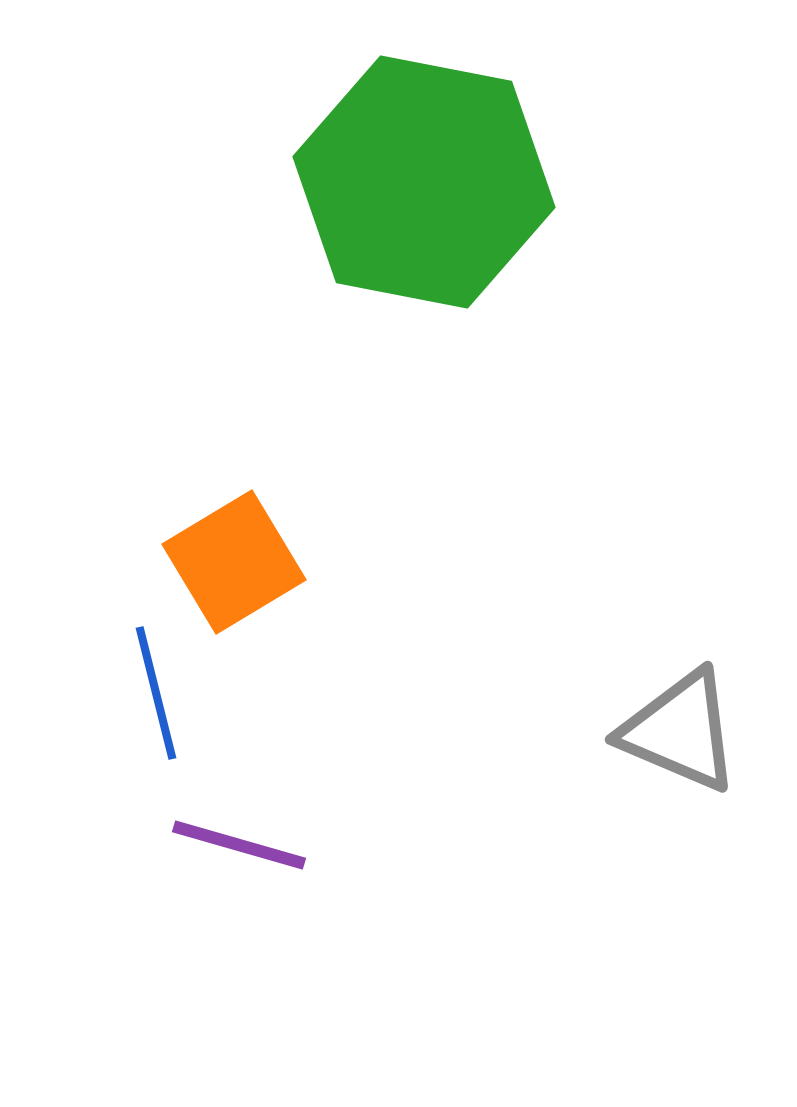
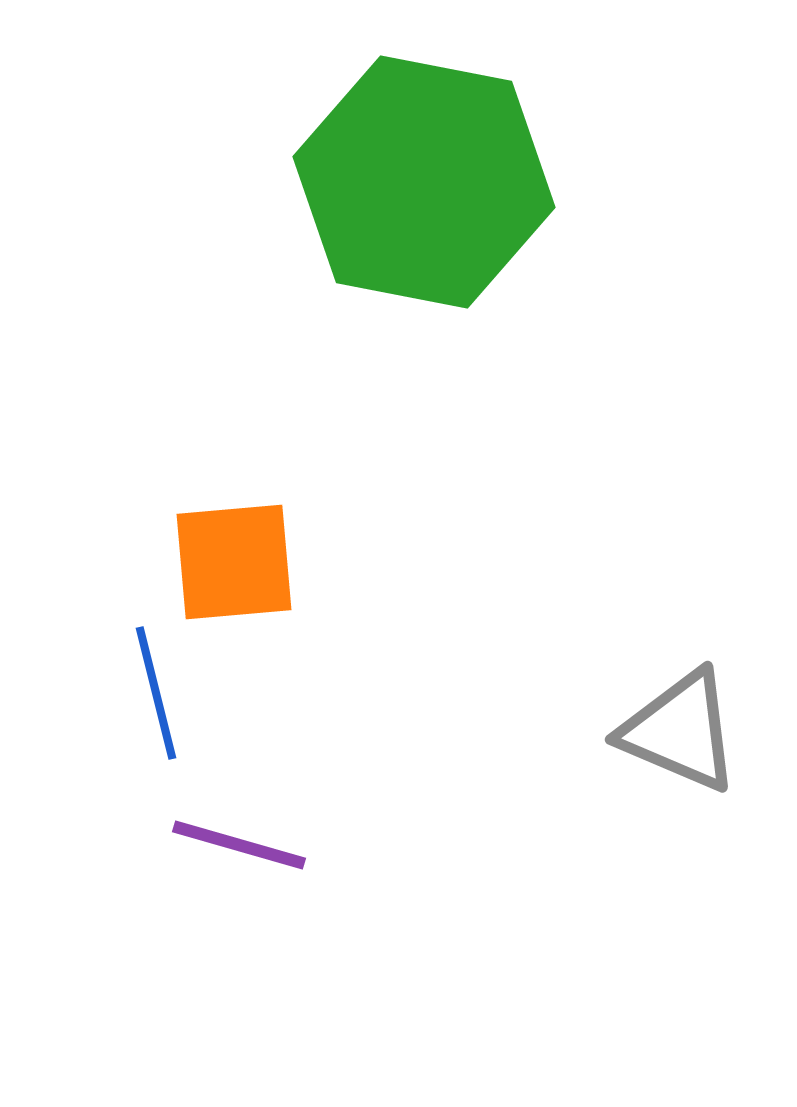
orange square: rotated 26 degrees clockwise
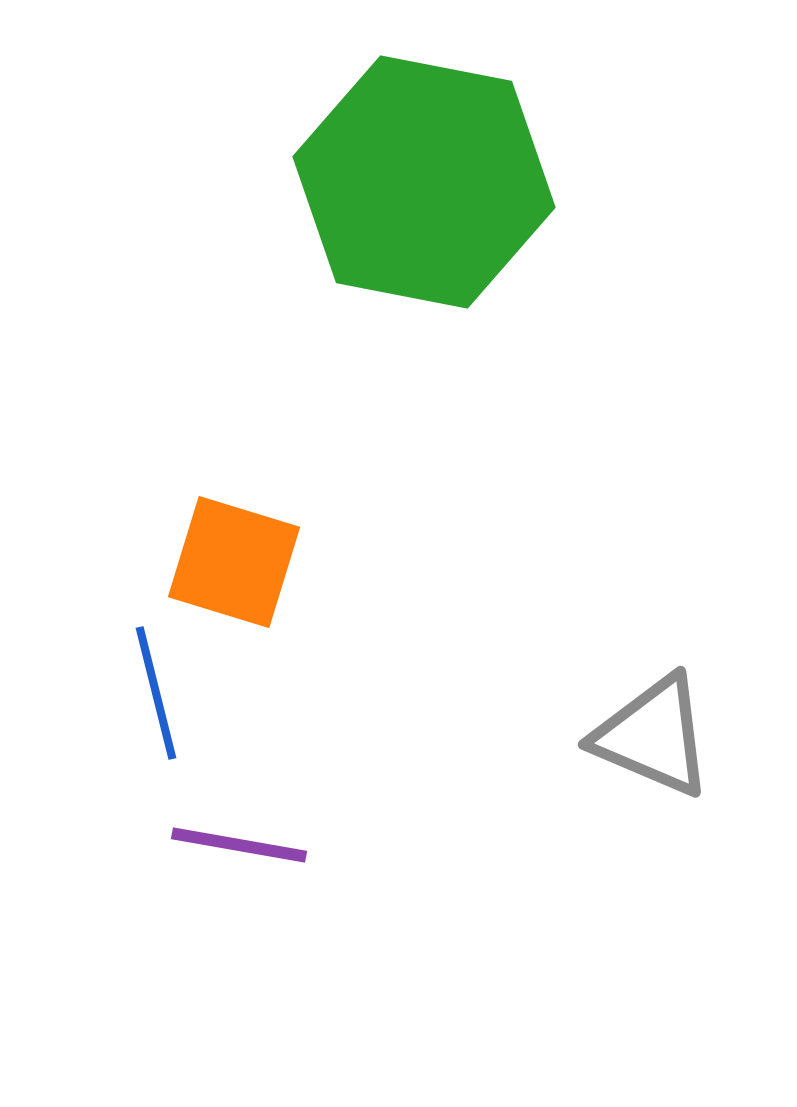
orange square: rotated 22 degrees clockwise
gray triangle: moved 27 px left, 5 px down
purple line: rotated 6 degrees counterclockwise
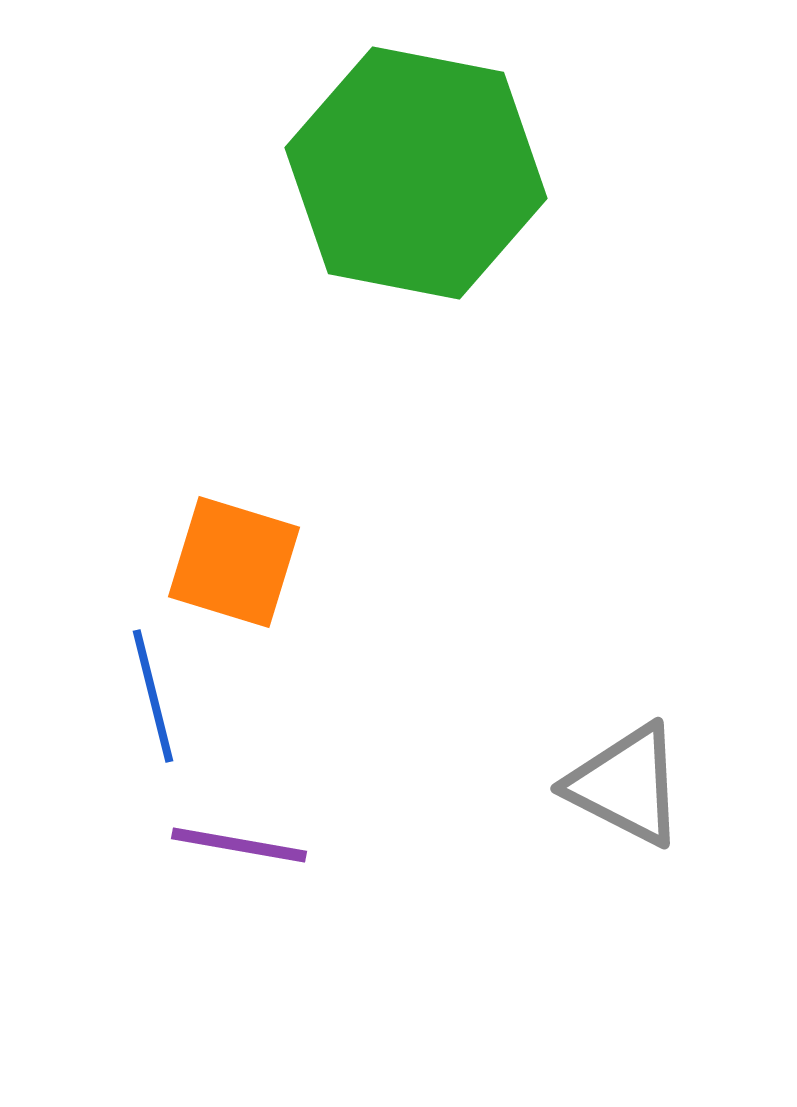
green hexagon: moved 8 px left, 9 px up
blue line: moved 3 px left, 3 px down
gray triangle: moved 27 px left, 49 px down; rotated 4 degrees clockwise
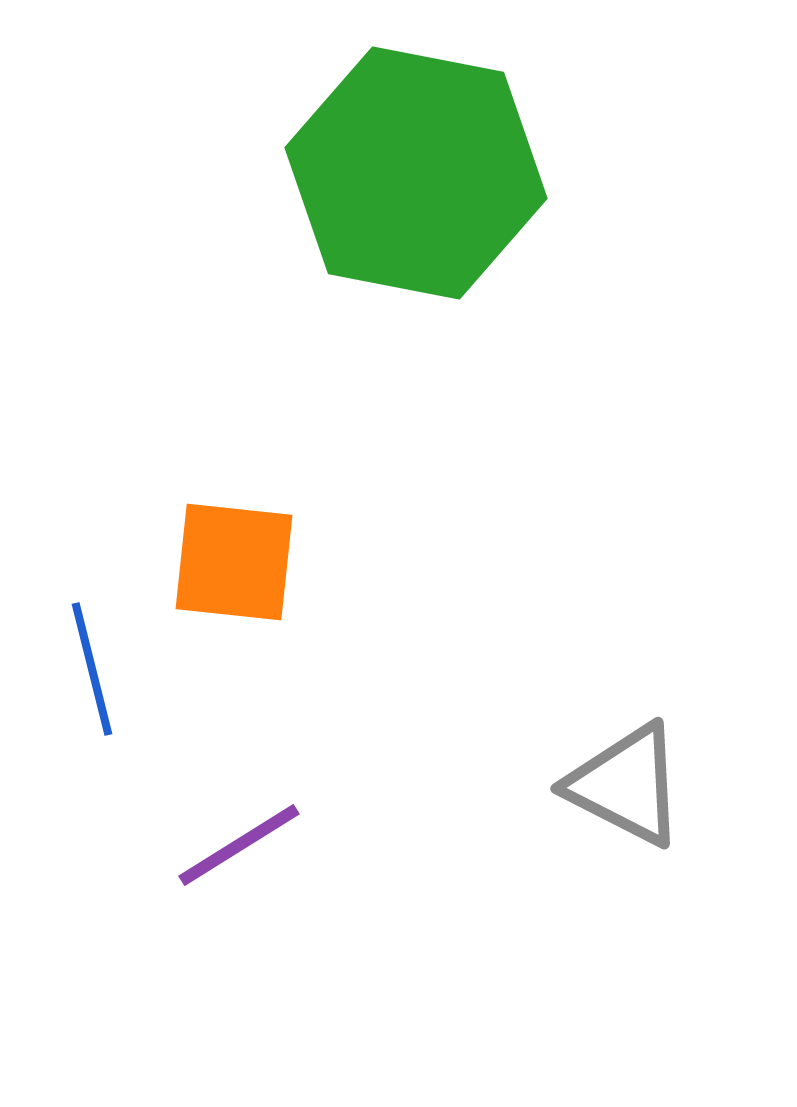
orange square: rotated 11 degrees counterclockwise
blue line: moved 61 px left, 27 px up
purple line: rotated 42 degrees counterclockwise
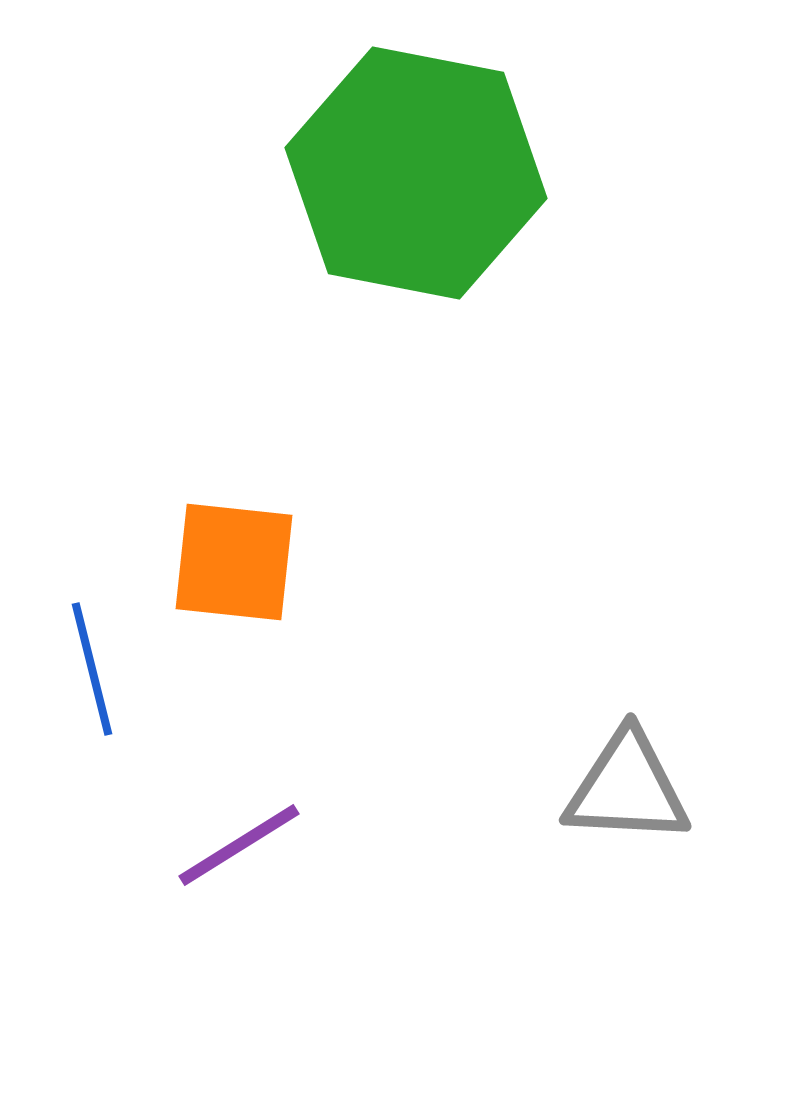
gray triangle: moved 1 px right, 3 px down; rotated 24 degrees counterclockwise
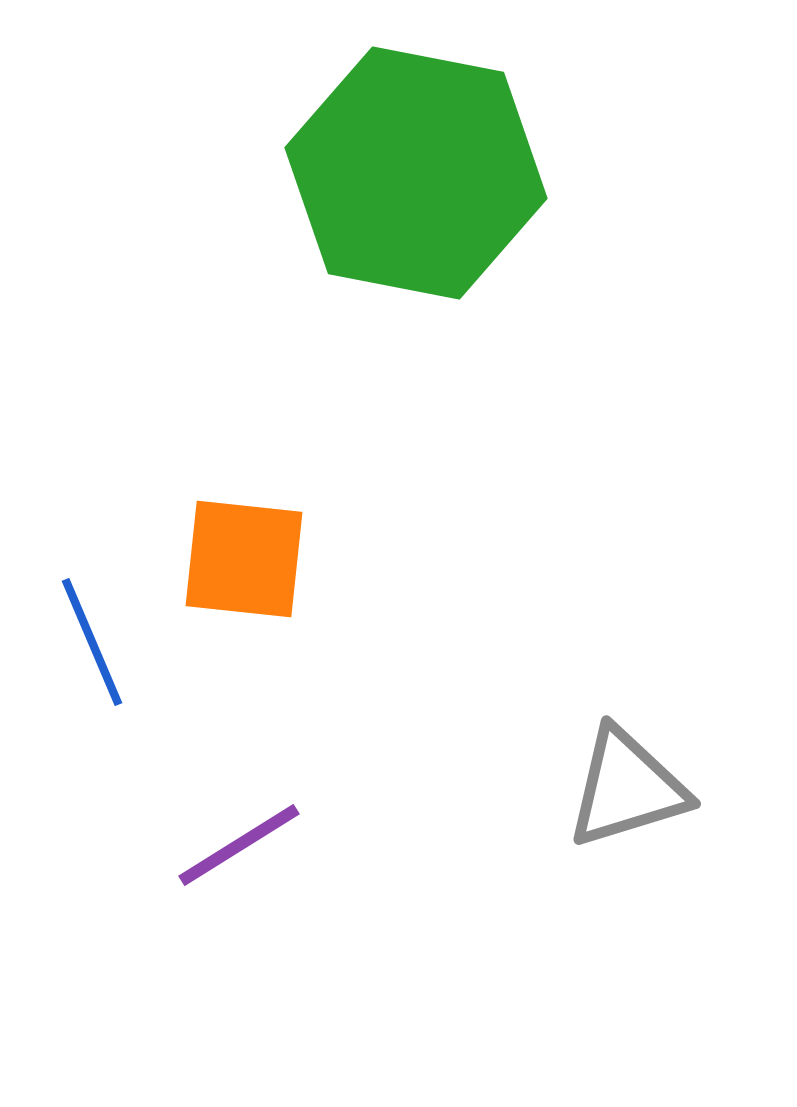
orange square: moved 10 px right, 3 px up
blue line: moved 27 px up; rotated 9 degrees counterclockwise
gray triangle: rotated 20 degrees counterclockwise
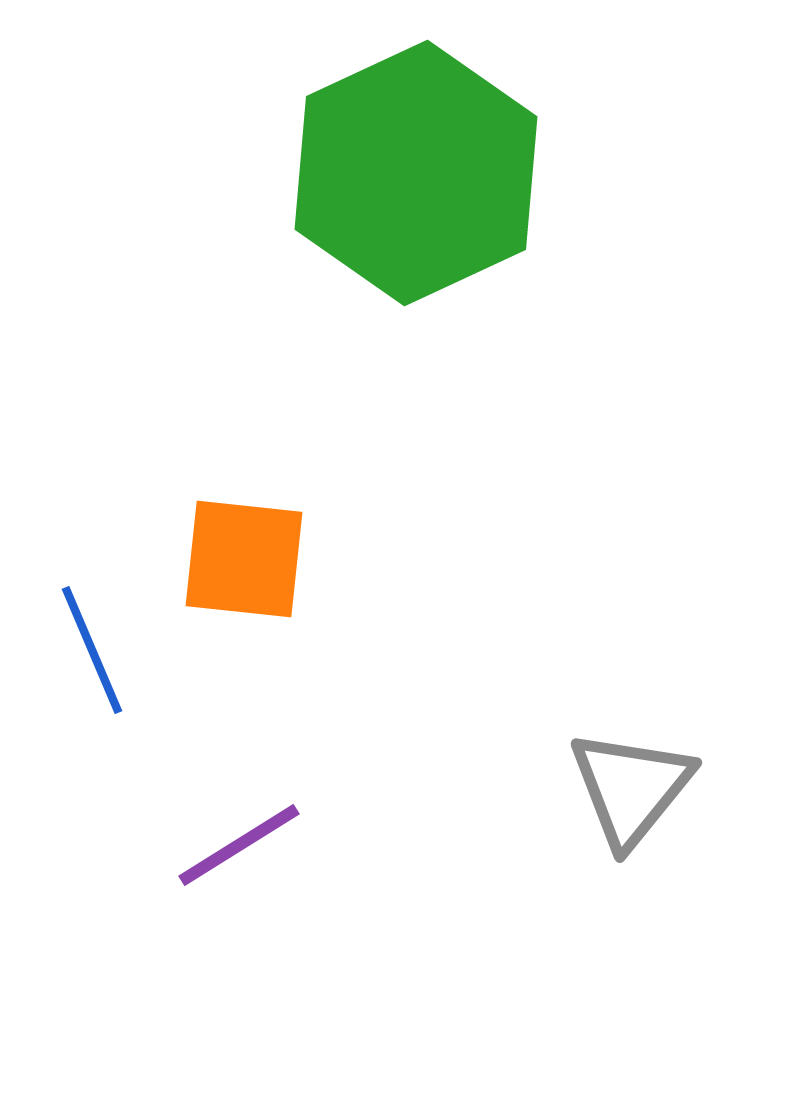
green hexagon: rotated 24 degrees clockwise
blue line: moved 8 px down
gray triangle: moved 4 px right; rotated 34 degrees counterclockwise
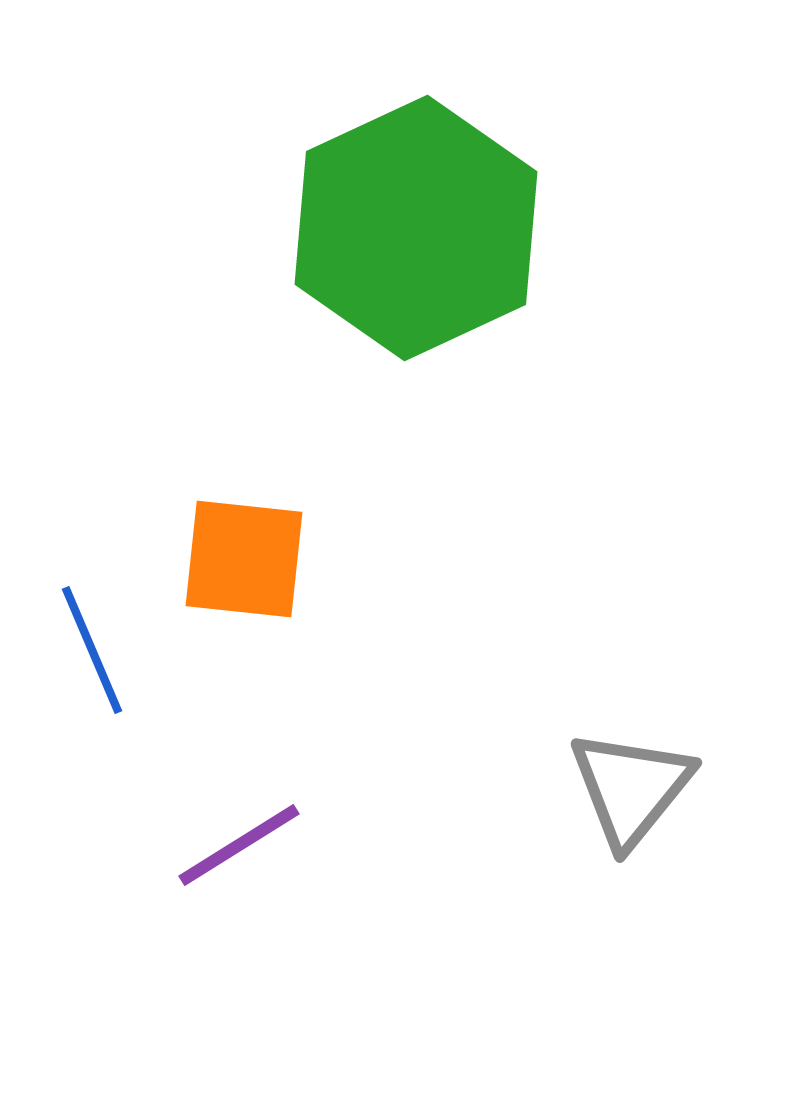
green hexagon: moved 55 px down
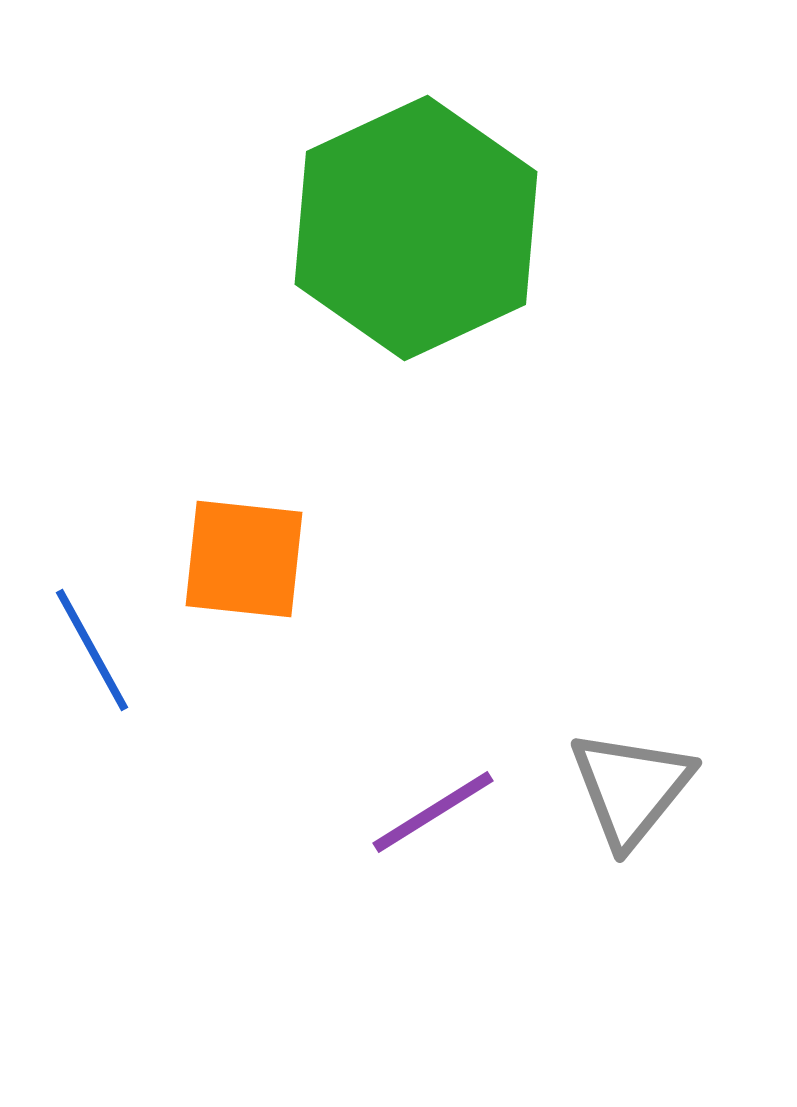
blue line: rotated 6 degrees counterclockwise
purple line: moved 194 px right, 33 px up
